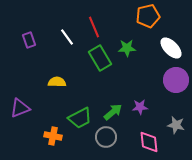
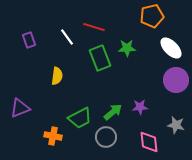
orange pentagon: moved 4 px right
red line: rotated 50 degrees counterclockwise
green rectangle: rotated 10 degrees clockwise
yellow semicircle: moved 6 px up; rotated 96 degrees clockwise
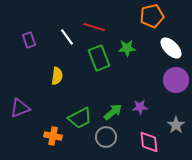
green rectangle: moved 1 px left
gray star: rotated 24 degrees clockwise
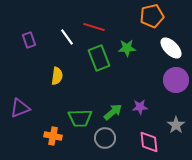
green trapezoid: rotated 25 degrees clockwise
gray circle: moved 1 px left, 1 px down
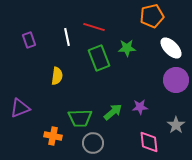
white line: rotated 24 degrees clockwise
gray circle: moved 12 px left, 5 px down
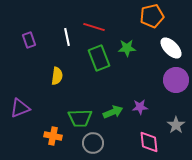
green arrow: rotated 18 degrees clockwise
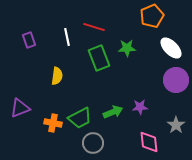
orange pentagon: rotated 10 degrees counterclockwise
green trapezoid: rotated 25 degrees counterclockwise
orange cross: moved 13 px up
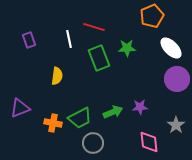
white line: moved 2 px right, 2 px down
purple circle: moved 1 px right, 1 px up
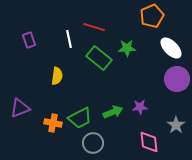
green rectangle: rotated 30 degrees counterclockwise
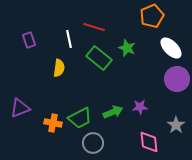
green star: rotated 24 degrees clockwise
yellow semicircle: moved 2 px right, 8 px up
